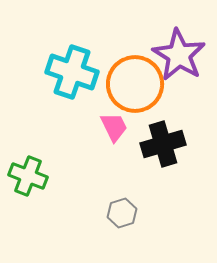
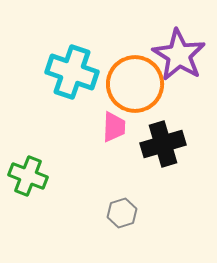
pink trapezoid: rotated 28 degrees clockwise
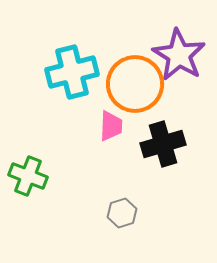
cyan cross: rotated 33 degrees counterclockwise
pink trapezoid: moved 3 px left, 1 px up
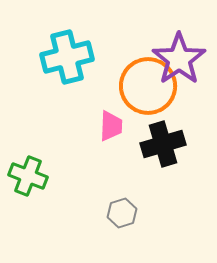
purple star: moved 4 px down; rotated 6 degrees clockwise
cyan cross: moved 5 px left, 15 px up
orange circle: moved 13 px right, 2 px down
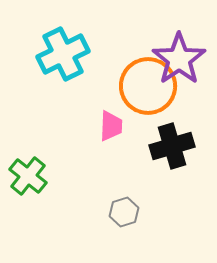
cyan cross: moved 4 px left, 3 px up; rotated 12 degrees counterclockwise
black cross: moved 9 px right, 2 px down
green cross: rotated 18 degrees clockwise
gray hexagon: moved 2 px right, 1 px up
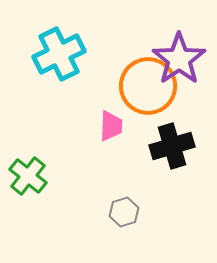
cyan cross: moved 4 px left
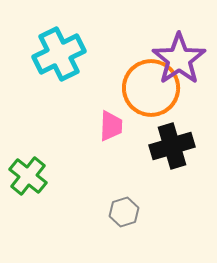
orange circle: moved 3 px right, 2 px down
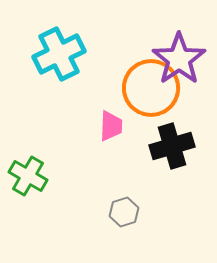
green cross: rotated 9 degrees counterclockwise
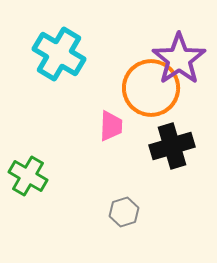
cyan cross: rotated 33 degrees counterclockwise
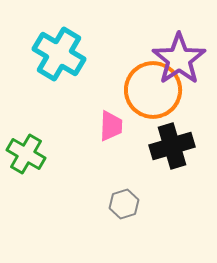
orange circle: moved 2 px right, 2 px down
green cross: moved 2 px left, 22 px up
gray hexagon: moved 8 px up
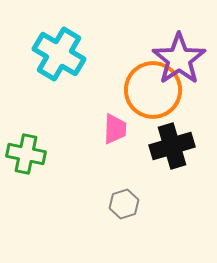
pink trapezoid: moved 4 px right, 3 px down
green cross: rotated 18 degrees counterclockwise
